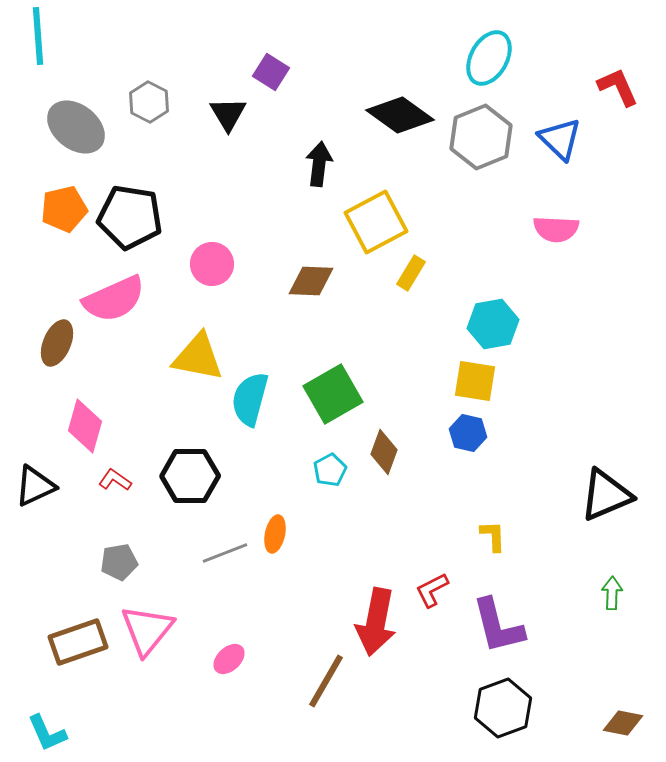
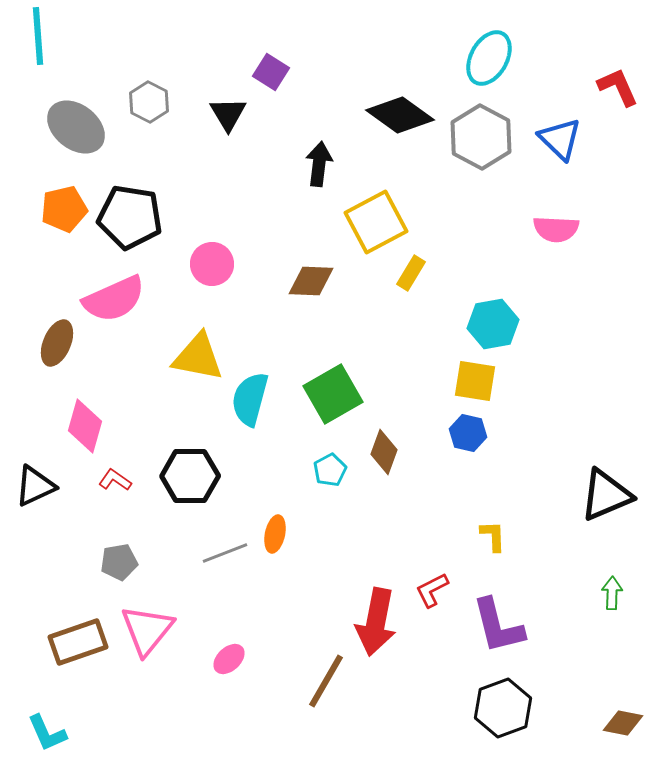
gray hexagon at (481, 137): rotated 10 degrees counterclockwise
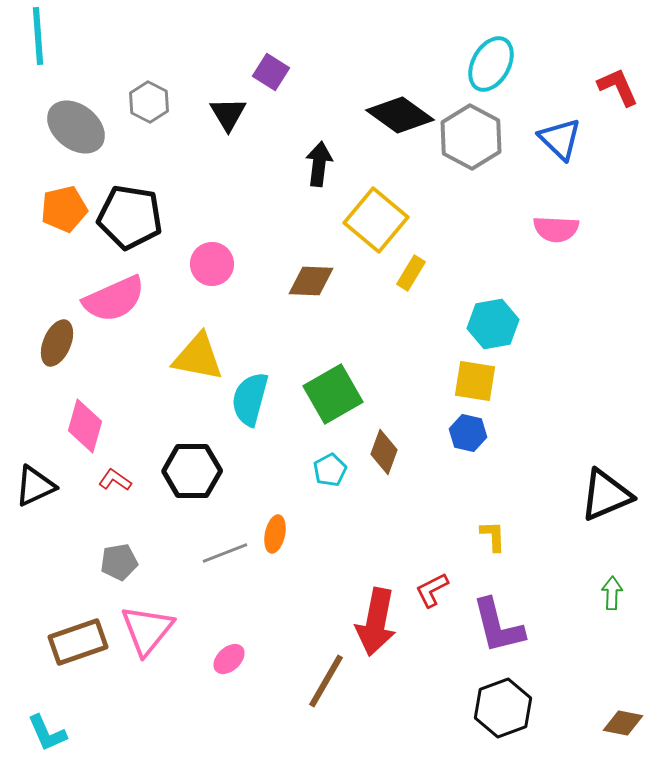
cyan ellipse at (489, 58): moved 2 px right, 6 px down
gray hexagon at (481, 137): moved 10 px left
yellow square at (376, 222): moved 2 px up; rotated 22 degrees counterclockwise
black hexagon at (190, 476): moved 2 px right, 5 px up
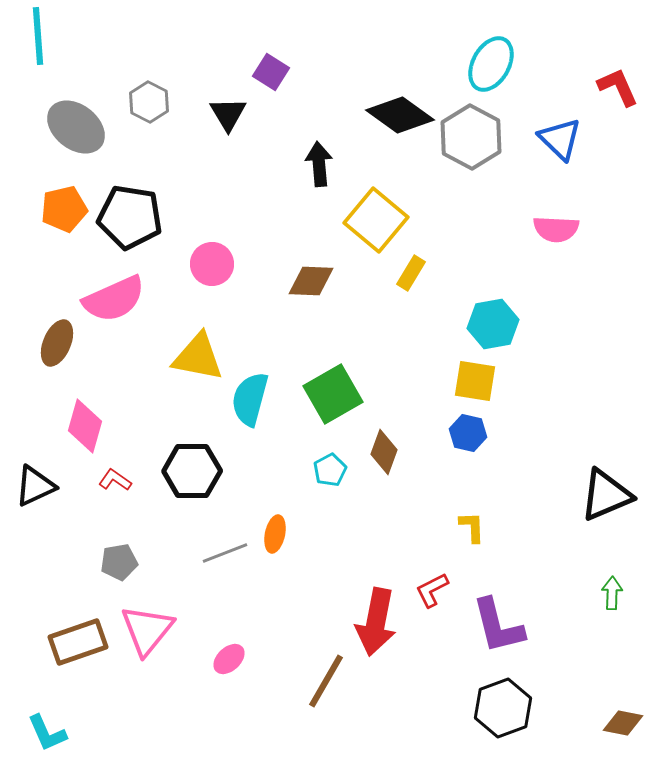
black arrow at (319, 164): rotated 12 degrees counterclockwise
yellow L-shape at (493, 536): moved 21 px left, 9 px up
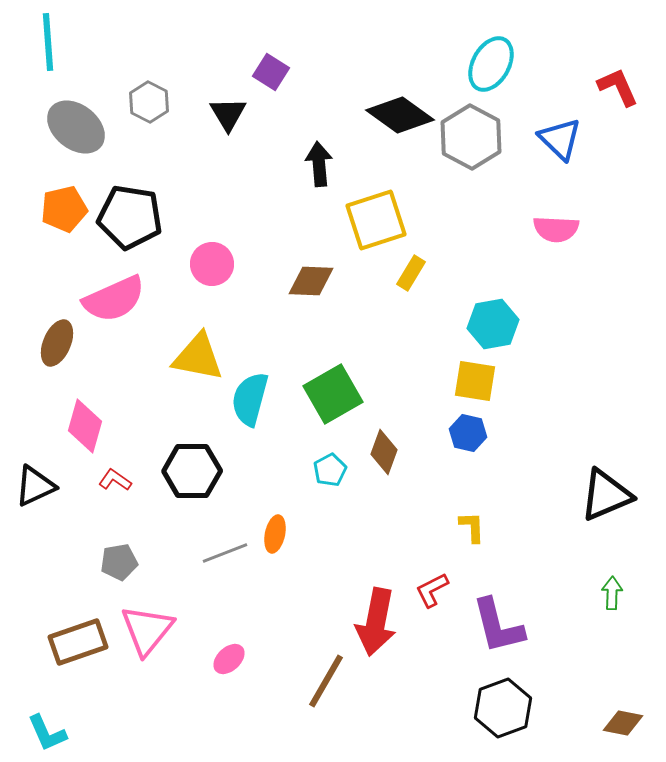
cyan line at (38, 36): moved 10 px right, 6 px down
yellow square at (376, 220): rotated 32 degrees clockwise
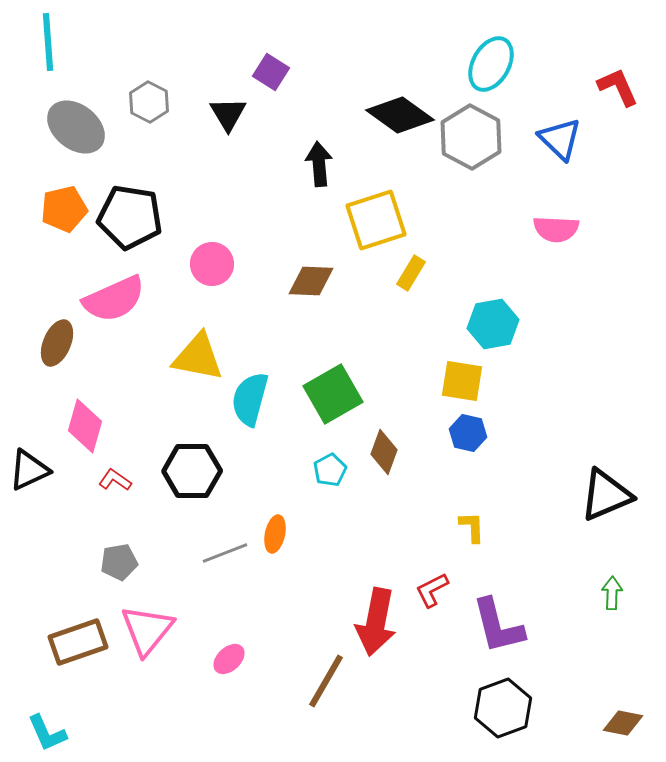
yellow square at (475, 381): moved 13 px left
black triangle at (35, 486): moved 6 px left, 16 px up
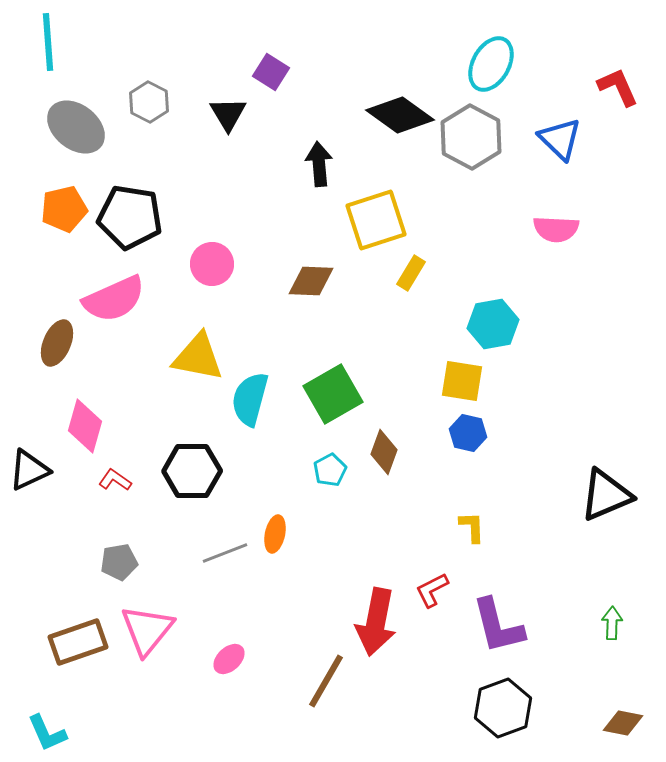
green arrow at (612, 593): moved 30 px down
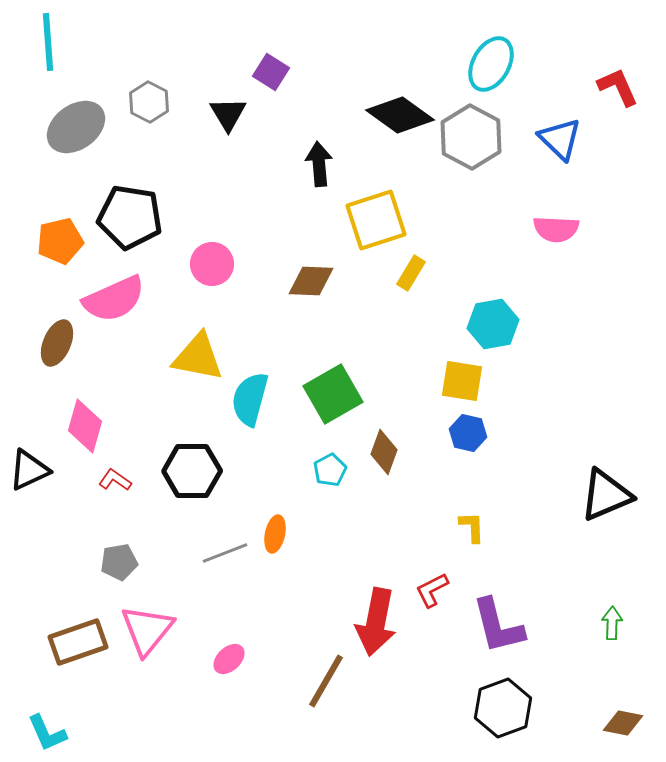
gray ellipse at (76, 127): rotated 74 degrees counterclockwise
orange pentagon at (64, 209): moved 4 px left, 32 px down
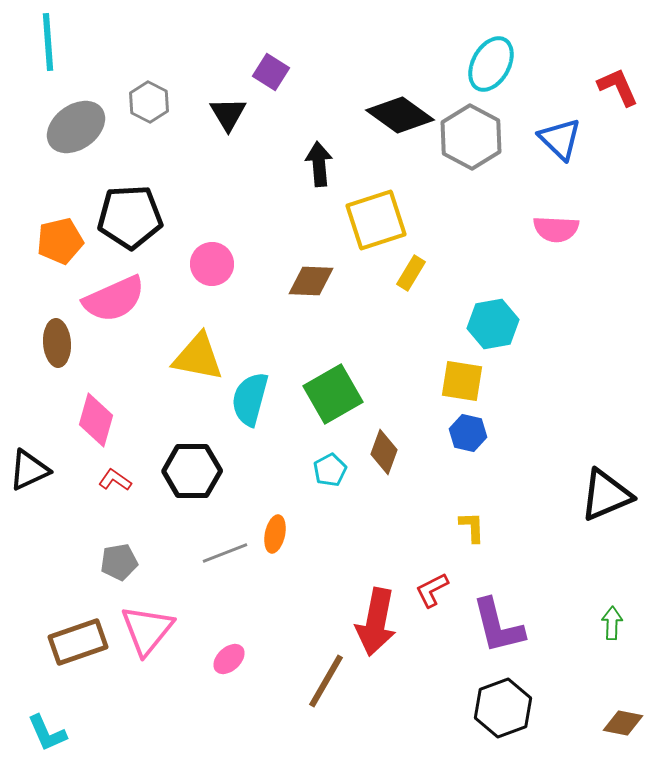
black pentagon at (130, 217): rotated 12 degrees counterclockwise
brown ellipse at (57, 343): rotated 27 degrees counterclockwise
pink diamond at (85, 426): moved 11 px right, 6 px up
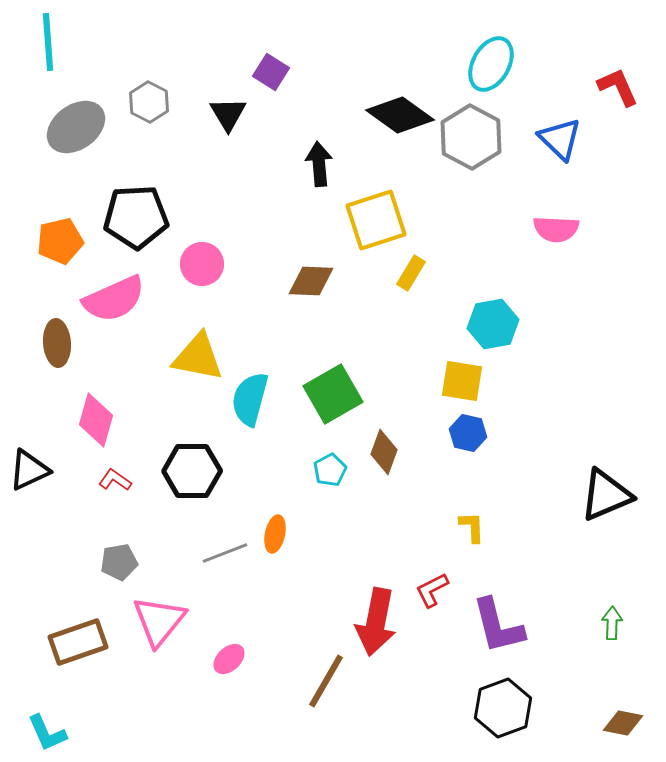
black pentagon at (130, 217): moved 6 px right
pink circle at (212, 264): moved 10 px left
pink triangle at (147, 630): moved 12 px right, 9 px up
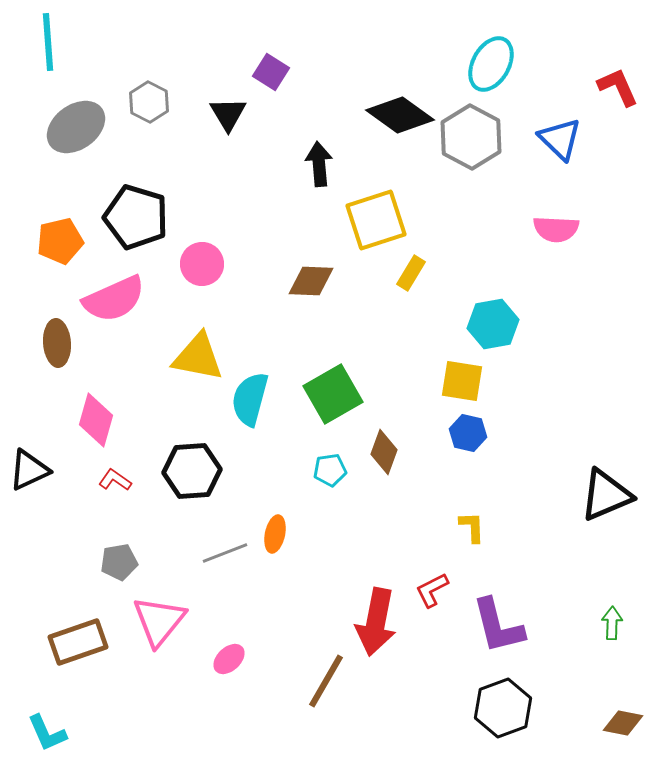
black pentagon at (136, 217): rotated 20 degrees clockwise
cyan pentagon at (330, 470): rotated 20 degrees clockwise
black hexagon at (192, 471): rotated 4 degrees counterclockwise
